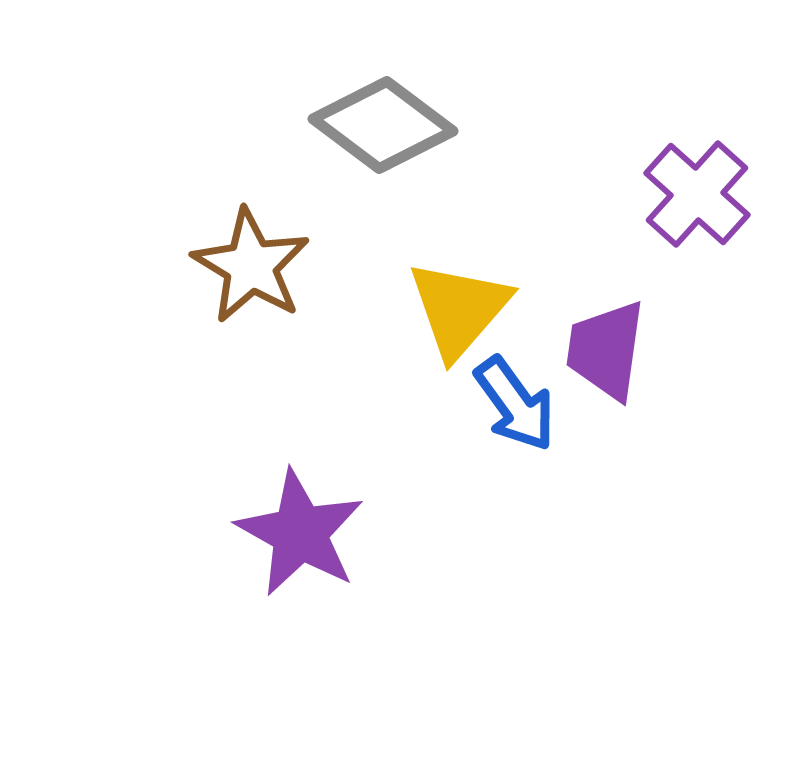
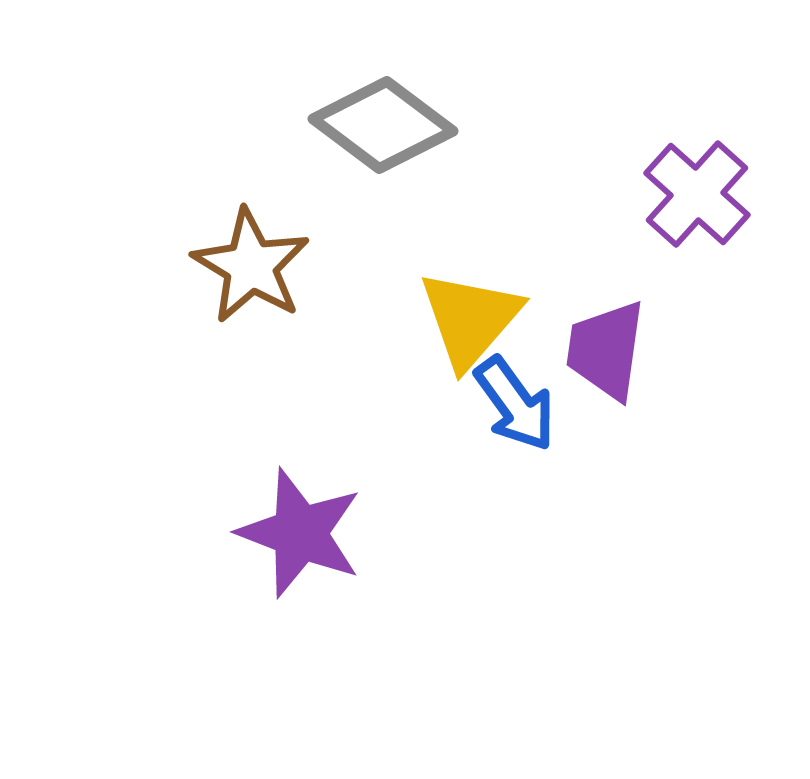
yellow triangle: moved 11 px right, 10 px down
purple star: rotated 8 degrees counterclockwise
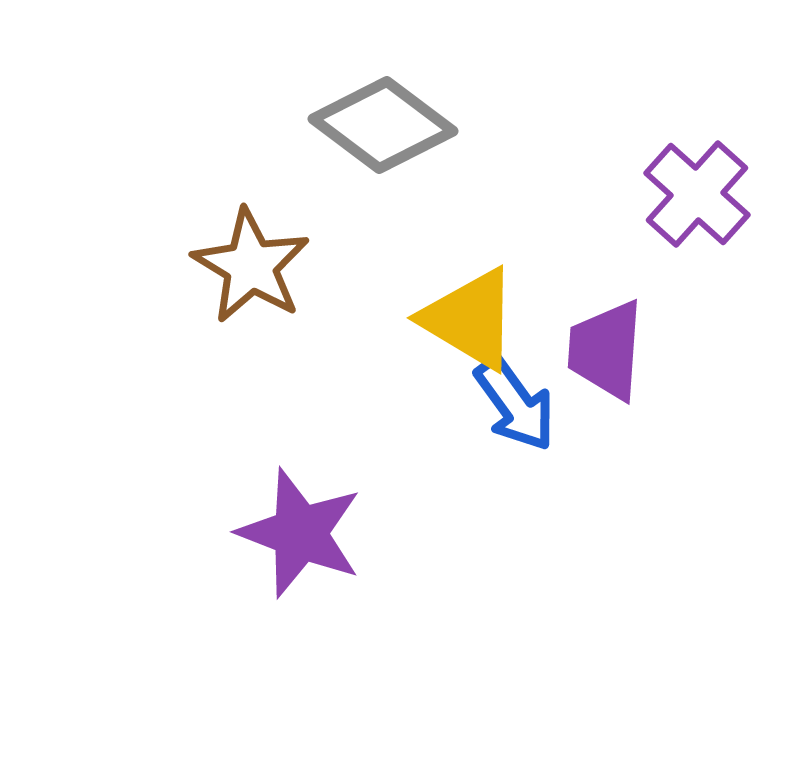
yellow triangle: rotated 40 degrees counterclockwise
purple trapezoid: rotated 4 degrees counterclockwise
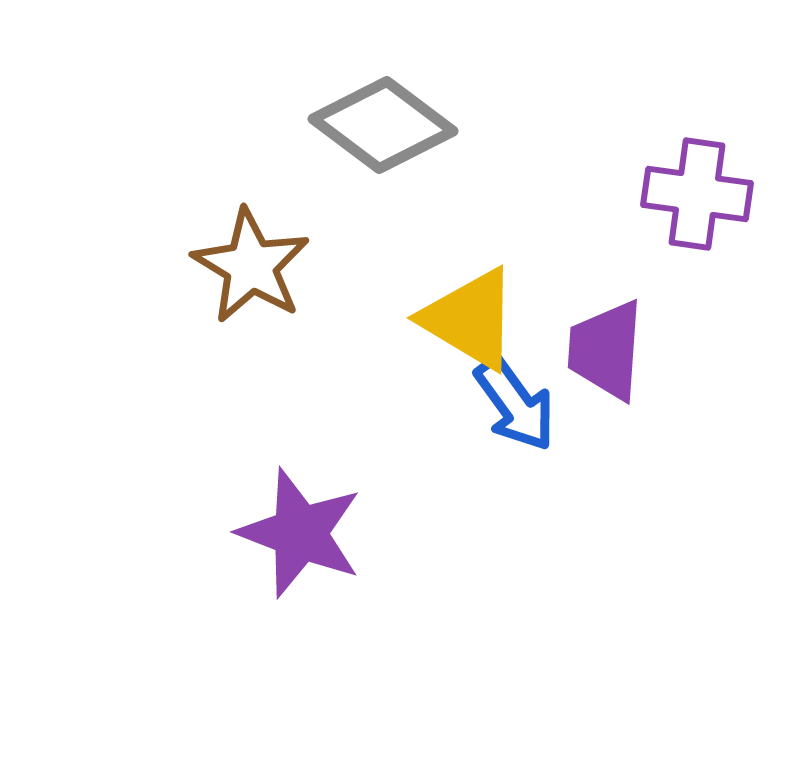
purple cross: rotated 34 degrees counterclockwise
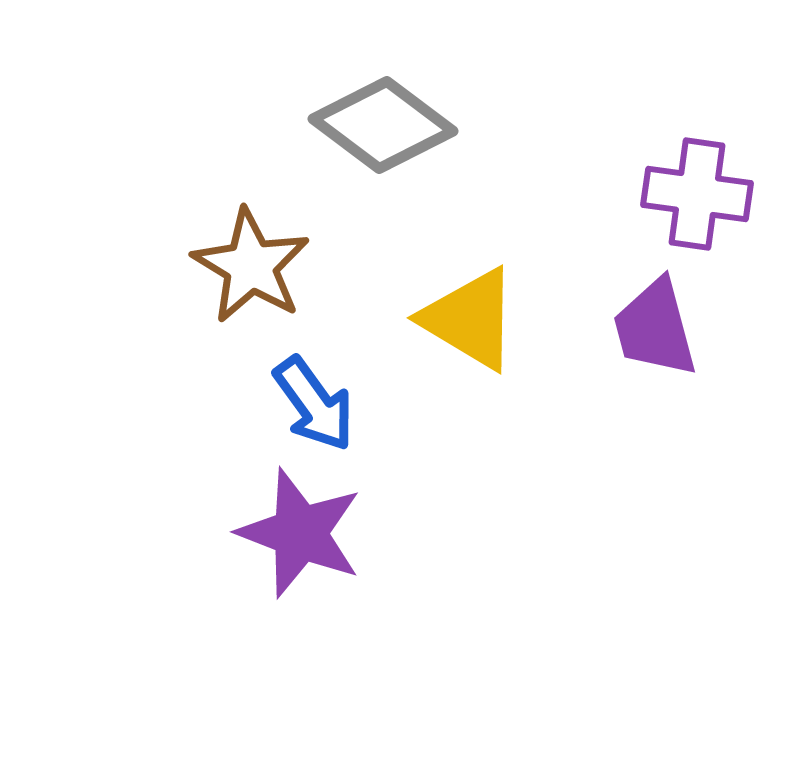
purple trapezoid: moved 49 px right, 22 px up; rotated 19 degrees counterclockwise
blue arrow: moved 201 px left
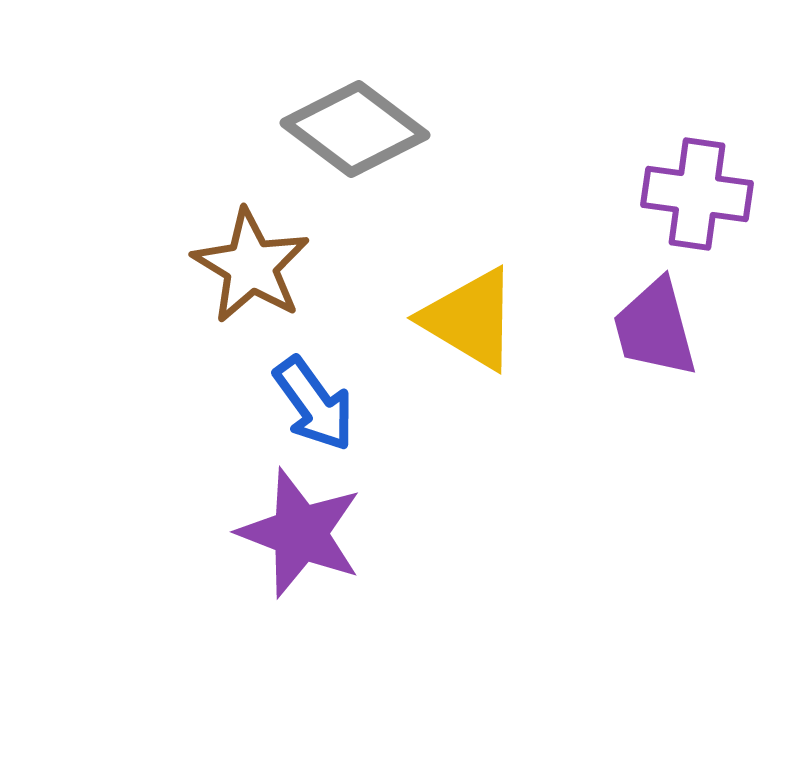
gray diamond: moved 28 px left, 4 px down
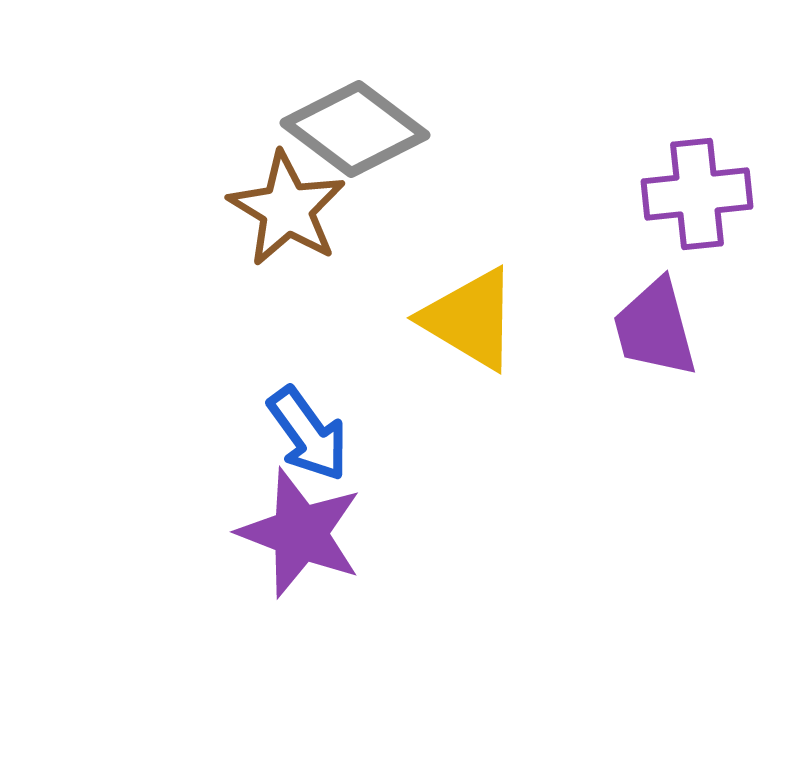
purple cross: rotated 14 degrees counterclockwise
brown star: moved 36 px right, 57 px up
blue arrow: moved 6 px left, 30 px down
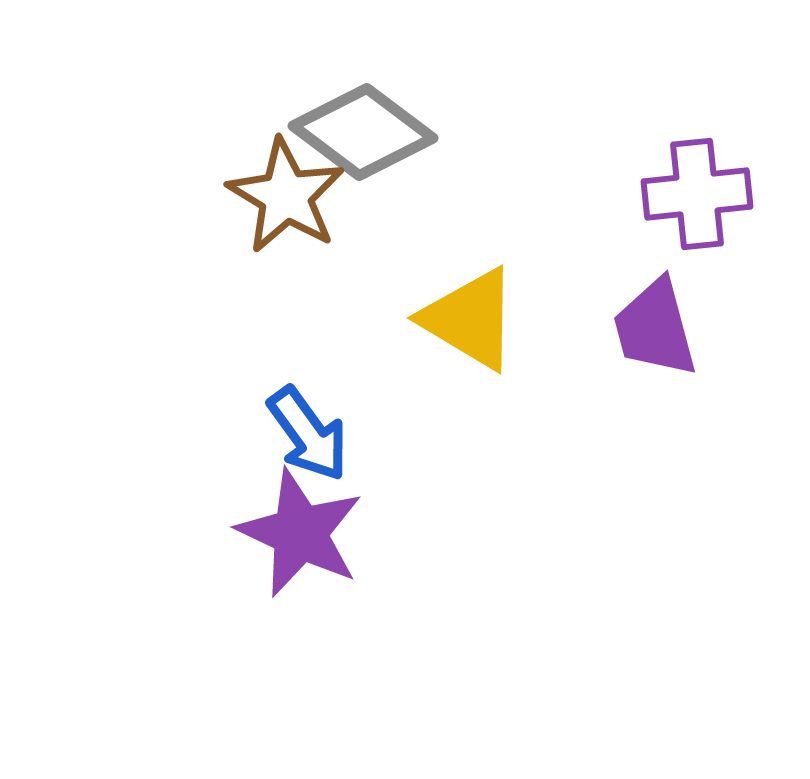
gray diamond: moved 8 px right, 3 px down
brown star: moved 1 px left, 13 px up
purple star: rotated 4 degrees clockwise
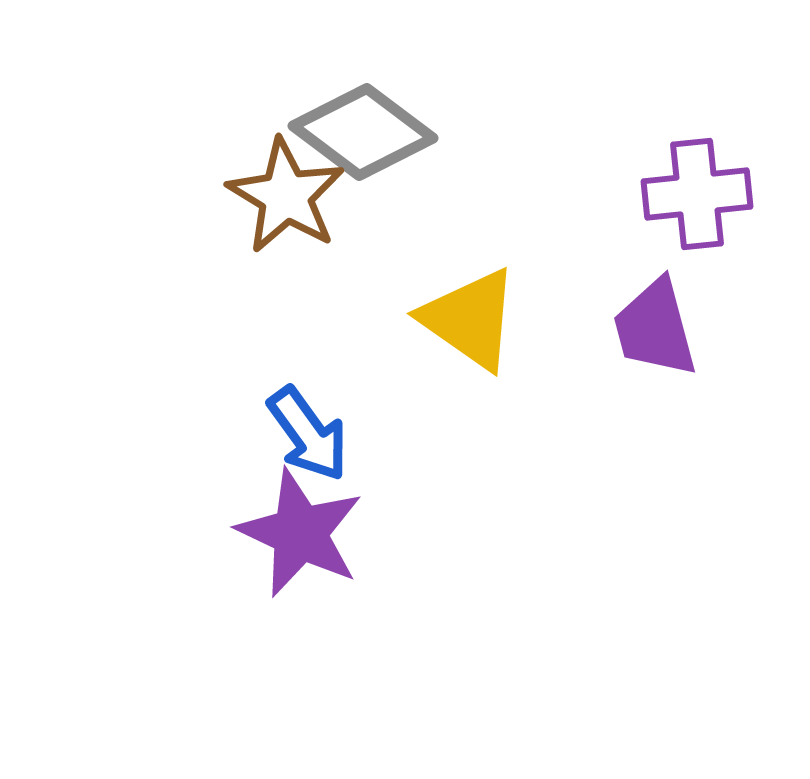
yellow triangle: rotated 4 degrees clockwise
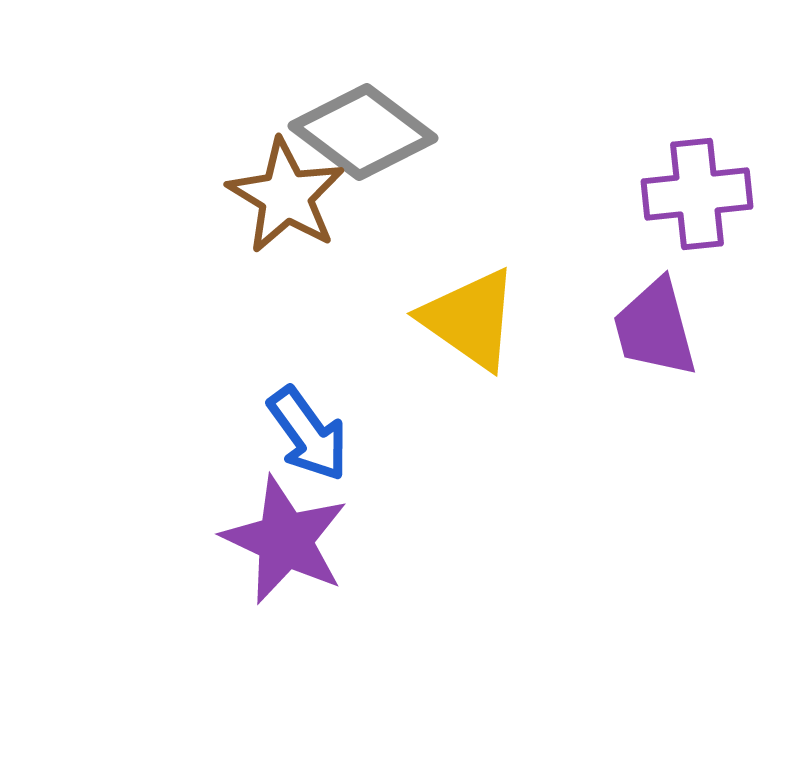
purple star: moved 15 px left, 7 px down
